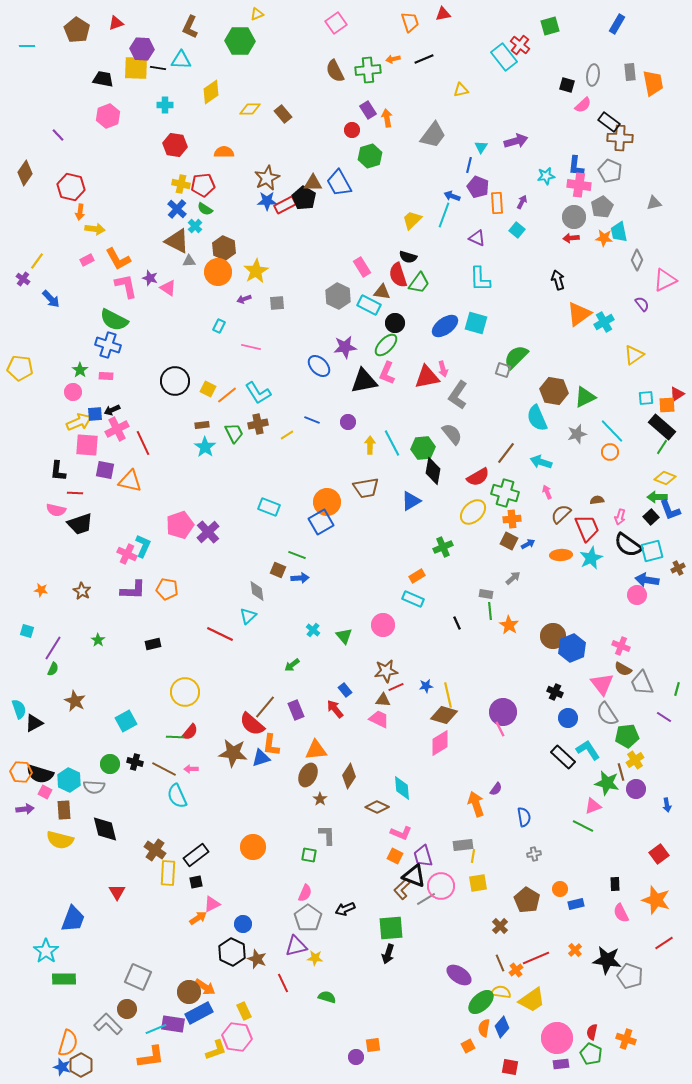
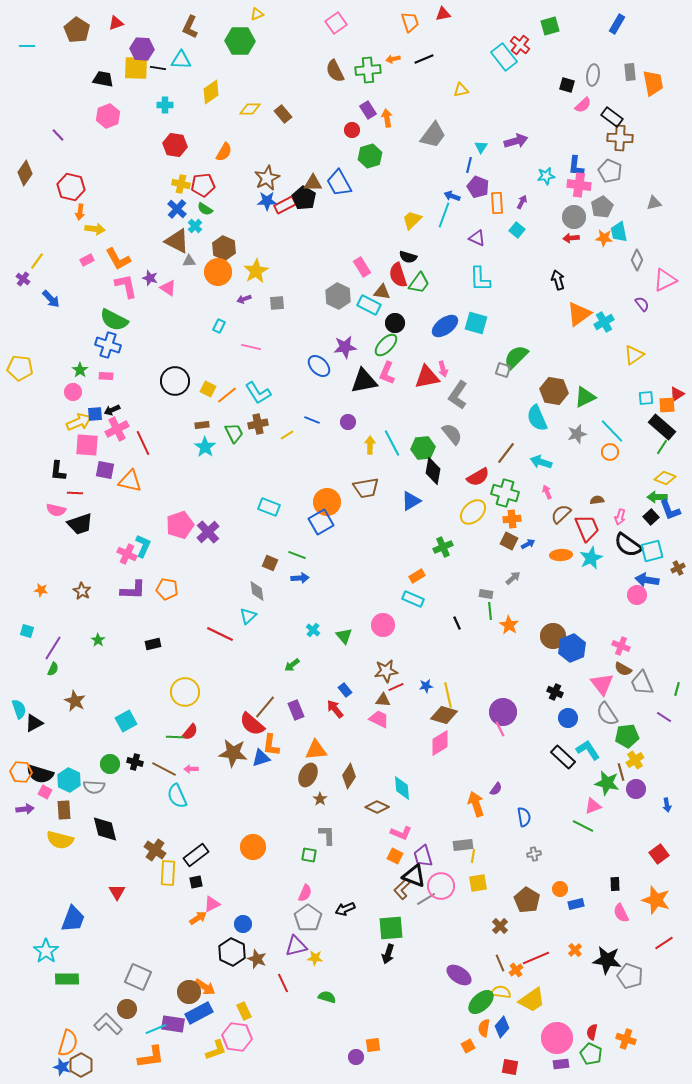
black rectangle at (609, 122): moved 3 px right, 5 px up
orange semicircle at (224, 152): rotated 120 degrees clockwise
brown square at (278, 570): moved 8 px left, 7 px up
green rectangle at (64, 979): moved 3 px right
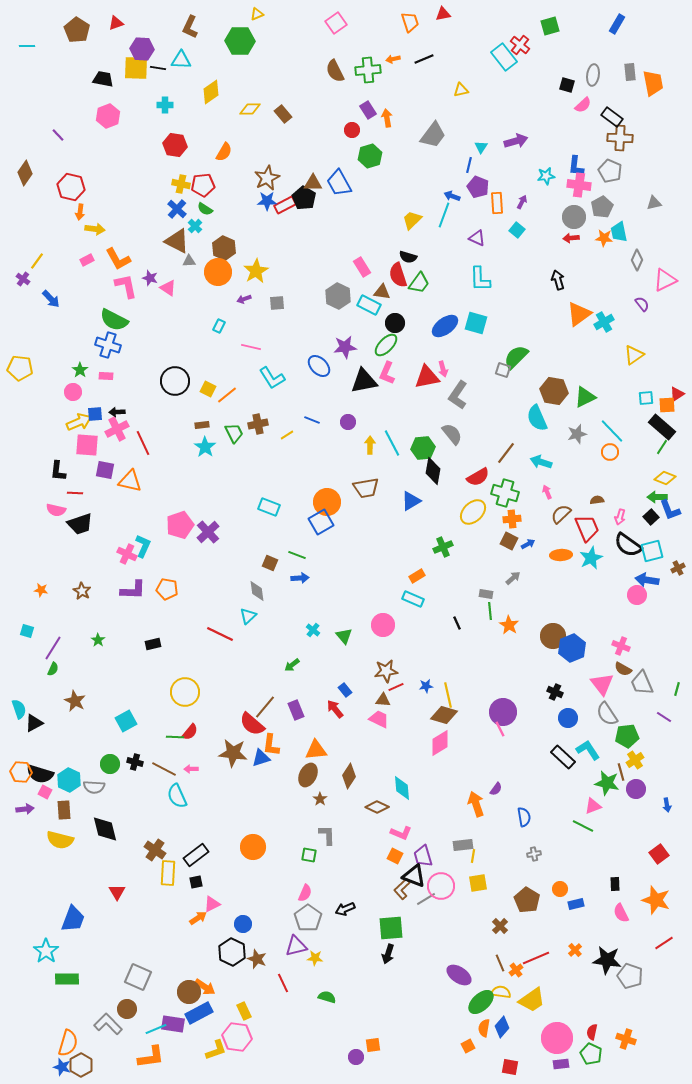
cyan L-shape at (258, 393): moved 14 px right, 15 px up
black arrow at (112, 410): moved 5 px right, 2 px down; rotated 21 degrees clockwise
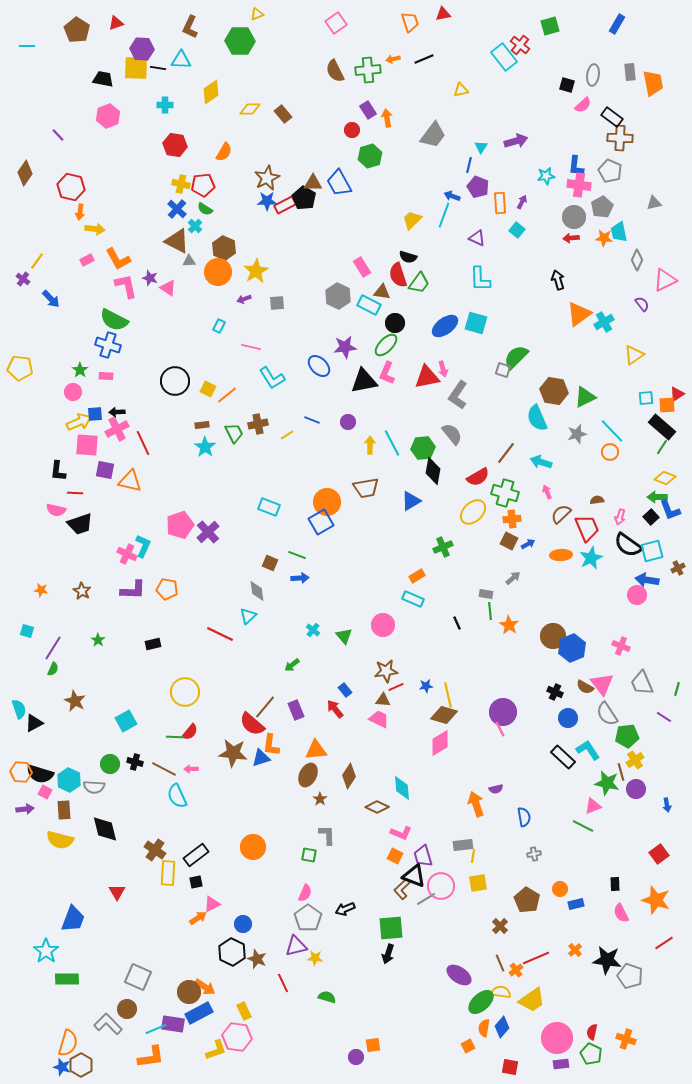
orange rectangle at (497, 203): moved 3 px right
brown semicircle at (623, 669): moved 38 px left, 18 px down
purple semicircle at (496, 789): rotated 40 degrees clockwise
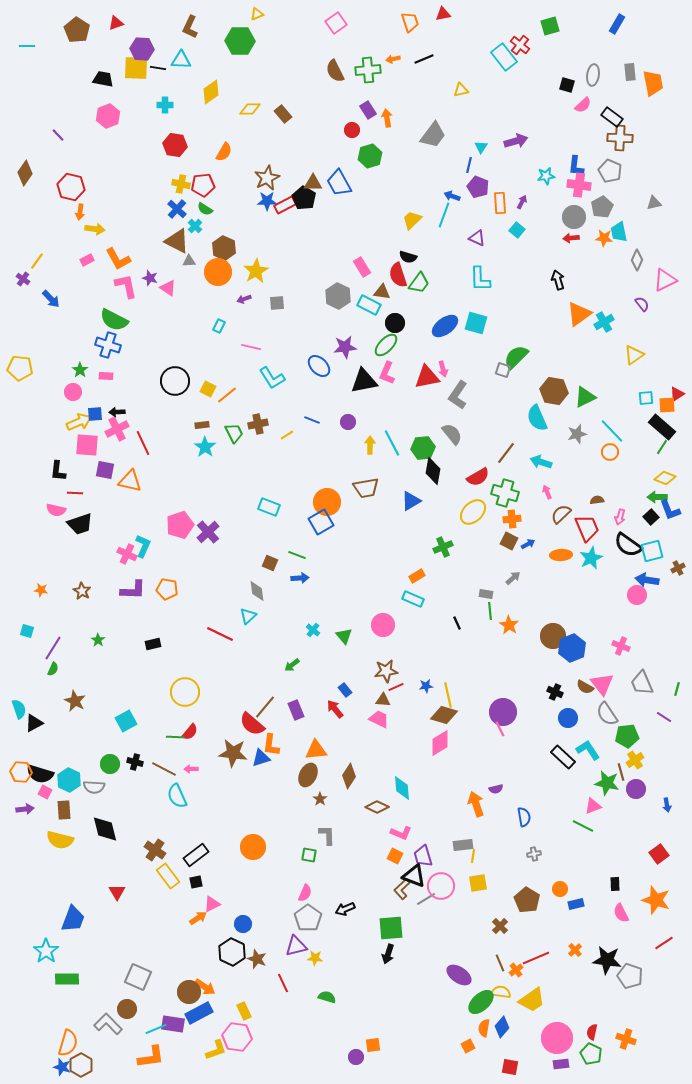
yellow rectangle at (168, 873): moved 3 px down; rotated 40 degrees counterclockwise
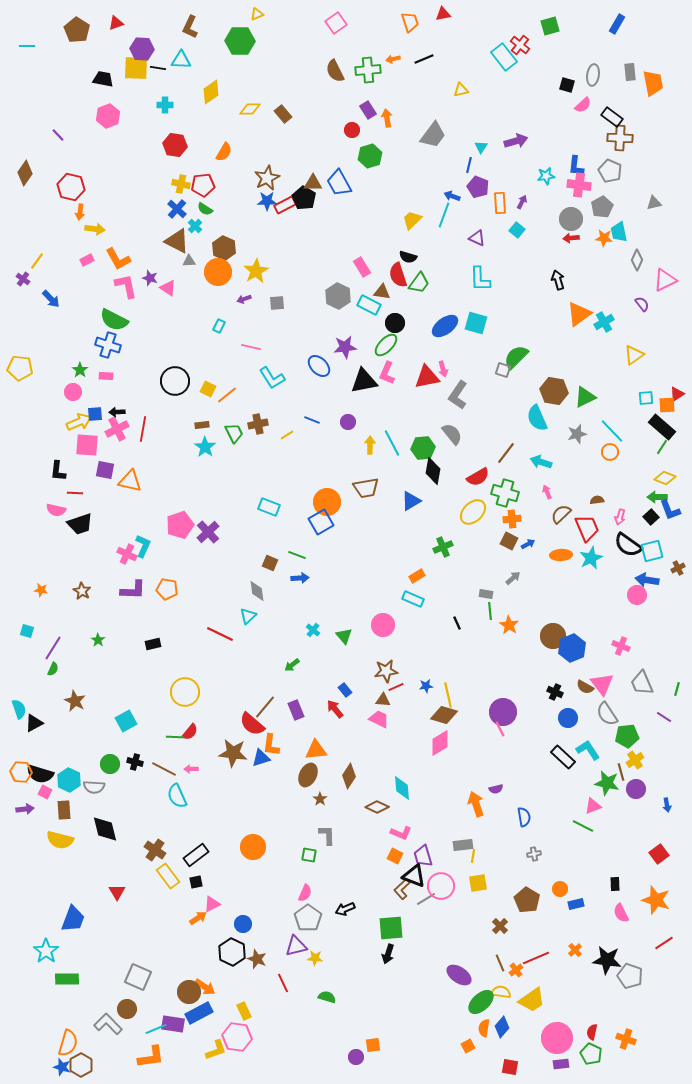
gray circle at (574, 217): moved 3 px left, 2 px down
red line at (143, 443): moved 14 px up; rotated 35 degrees clockwise
